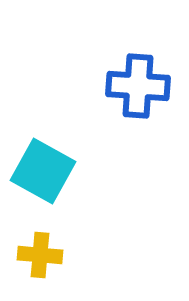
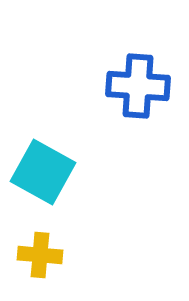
cyan square: moved 1 px down
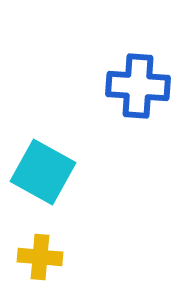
yellow cross: moved 2 px down
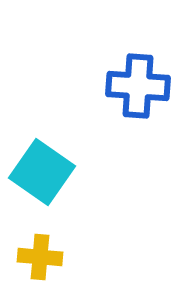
cyan square: moved 1 px left; rotated 6 degrees clockwise
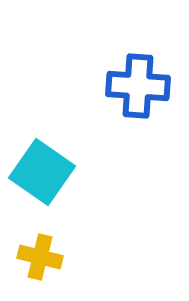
yellow cross: rotated 9 degrees clockwise
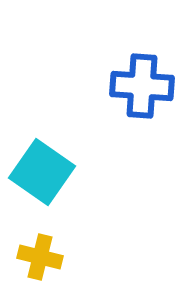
blue cross: moved 4 px right
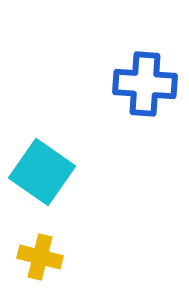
blue cross: moved 3 px right, 2 px up
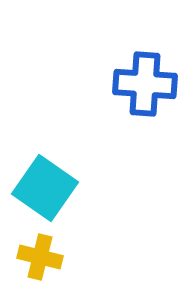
cyan square: moved 3 px right, 16 px down
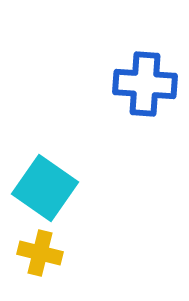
yellow cross: moved 4 px up
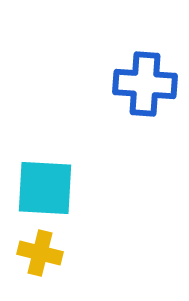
cyan square: rotated 32 degrees counterclockwise
